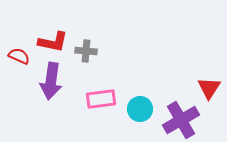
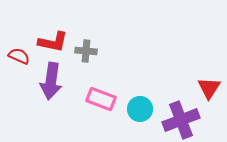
pink rectangle: rotated 28 degrees clockwise
purple cross: rotated 9 degrees clockwise
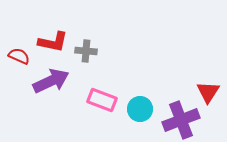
purple arrow: rotated 123 degrees counterclockwise
red triangle: moved 1 px left, 4 px down
pink rectangle: moved 1 px right, 1 px down
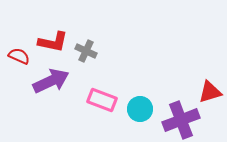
gray cross: rotated 20 degrees clockwise
red triangle: moved 2 px right; rotated 40 degrees clockwise
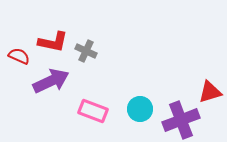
pink rectangle: moved 9 px left, 11 px down
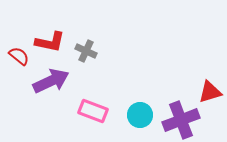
red L-shape: moved 3 px left
red semicircle: rotated 15 degrees clockwise
cyan circle: moved 6 px down
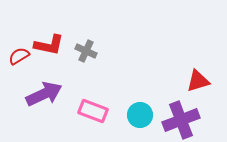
red L-shape: moved 1 px left, 3 px down
red semicircle: rotated 70 degrees counterclockwise
purple arrow: moved 7 px left, 13 px down
red triangle: moved 12 px left, 11 px up
